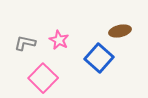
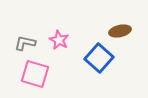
pink square: moved 8 px left, 4 px up; rotated 28 degrees counterclockwise
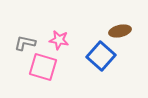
pink star: rotated 18 degrees counterclockwise
blue square: moved 2 px right, 2 px up
pink square: moved 8 px right, 7 px up
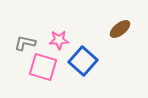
brown ellipse: moved 2 px up; rotated 25 degrees counterclockwise
pink star: rotated 12 degrees counterclockwise
blue square: moved 18 px left, 5 px down
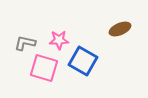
brown ellipse: rotated 15 degrees clockwise
blue square: rotated 12 degrees counterclockwise
pink square: moved 1 px right, 1 px down
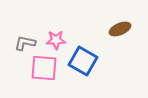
pink star: moved 3 px left
pink square: rotated 12 degrees counterclockwise
